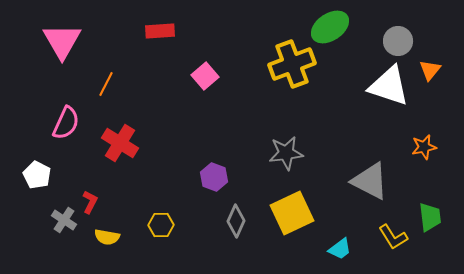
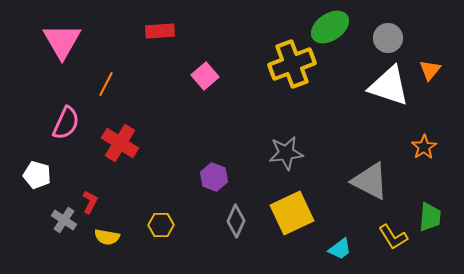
gray circle: moved 10 px left, 3 px up
orange star: rotated 20 degrees counterclockwise
white pentagon: rotated 12 degrees counterclockwise
green trapezoid: rotated 12 degrees clockwise
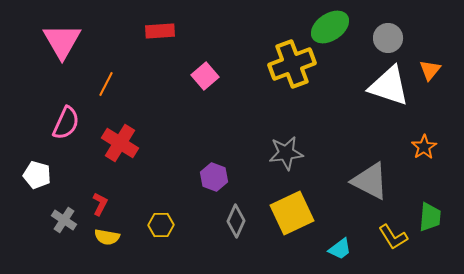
red L-shape: moved 10 px right, 2 px down
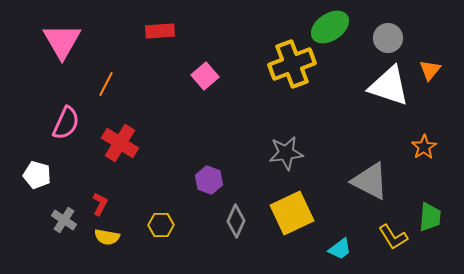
purple hexagon: moved 5 px left, 3 px down
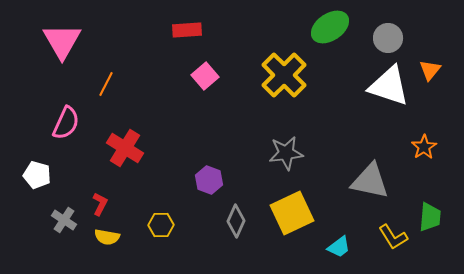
red rectangle: moved 27 px right, 1 px up
yellow cross: moved 8 px left, 11 px down; rotated 24 degrees counterclockwise
red cross: moved 5 px right, 5 px down
gray triangle: rotated 15 degrees counterclockwise
cyan trapezoid: moved 1 px left, 2 px up
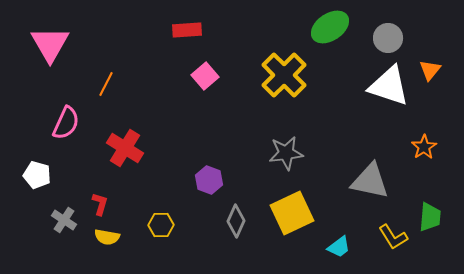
pink triangle: moved 12 px left, 3 px down
red L-shape: rotated 10 degrees counterclockwise
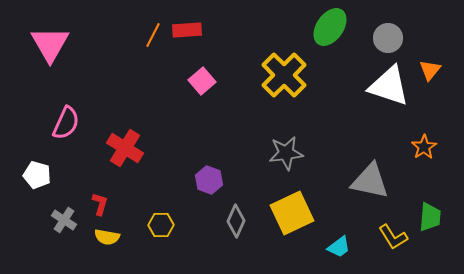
green ellipse: rotated 21 degrees counterclockwise
pink square: moved 3 px left, 5 px down
orange line: moved 47 px right, 49 px up
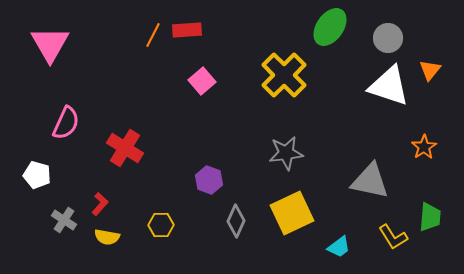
red L-shape: rotated 25 degrees clockwise
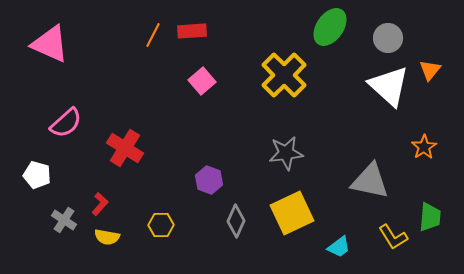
red rectangle: moved 5 px right, 1 px down
pink triangle: rotated 36 degrees counterclockwise
white triangle: rotated 24 degrees clockwise
pink semicircle: rotated 24 degrees clockwise
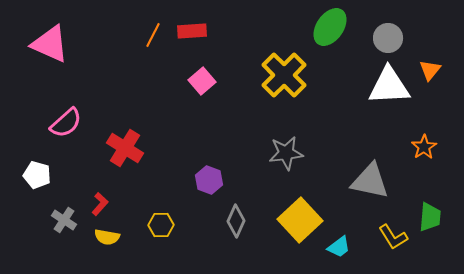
white triangle: rotated 45 degrees counterclockwise
yellow square: moved 8 px right, 7 px down; rotated 18 degrees counterclockwise
